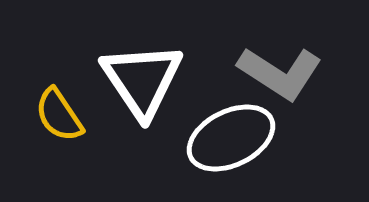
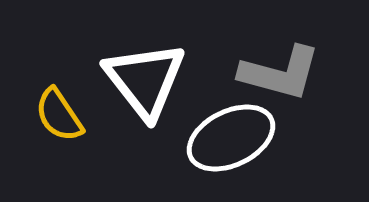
gray L-shape: rotated 18 degrees counterclockwise
white triangle: moved 3 px right; rotated 4 degrees counterclockwise
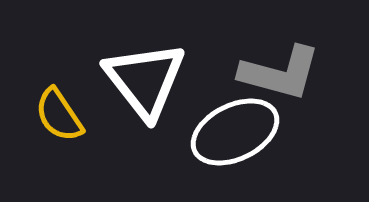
white ellipse: moved 4 px right, 6 px up
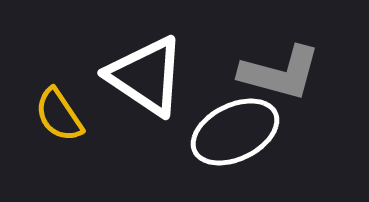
white triangle: moved 1 px right, 4 px up; rotated 18 degrees counterclockwise
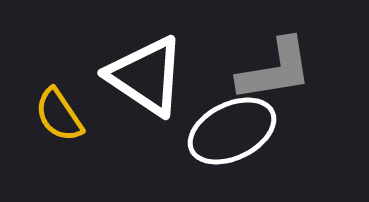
gray L-shape: moved 5 px left, 3 px up; rotated 24 degrees counterclockwise
white ellipse: moved 3 px left, 1 px up
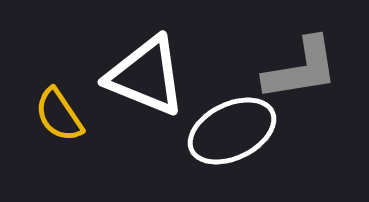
gray L-shape: moved 26 px right, 1 px up
white triangle: rotated 12 degrees counterclockwise
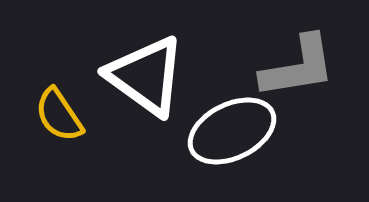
gray L-shape: moved 3 px left, 2 px up
white triangle: rotated 14 degrees clockwise
